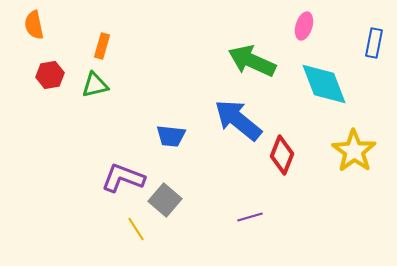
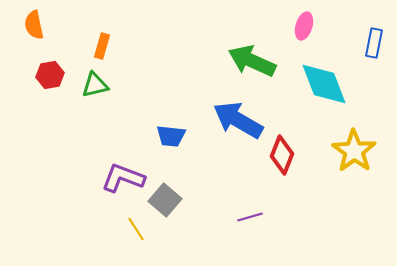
blue arrow: rotated 9 degrees counterclockwise
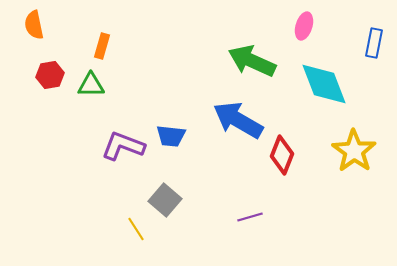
green triangle: moved 4 px left; rotated 12 degrees clockwise
purple L-shape: moved 32 px up
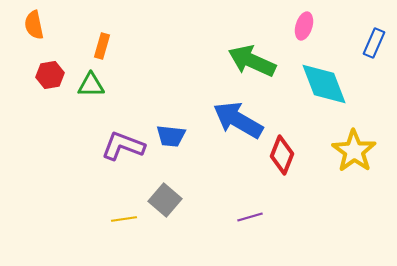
blue rectangle: rotated 12 degrees clockwise
yellow line: moved 12 px left, 10 px up; rotated 65 degrees counterclockwise
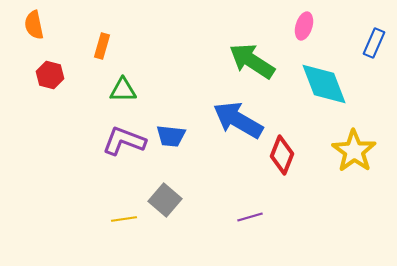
green arrow: rotated 9 degrees clockwise
red hexagon: rotated 24 degrees clockwise
green triangle: moved 32 px right, 5 px down
purple L-shape: moved 1 px right, 5 px up
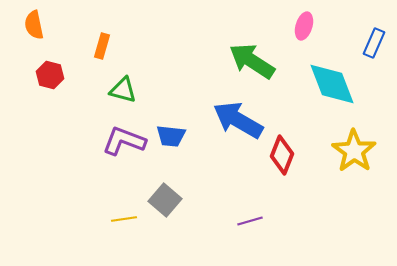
cyan diamond: moved 8 px right
green triangle: rotated 16 degrees clockwise
purple line: moved 4 px down
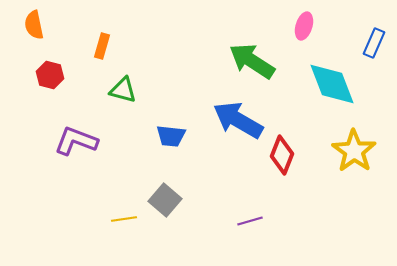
purple L-shape: moved 48 px left
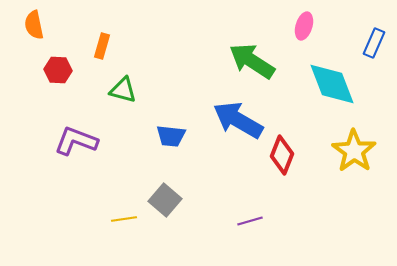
red hexagon: moved 8 px right, 5 px up; rotated 12 degrees counterclockwise
